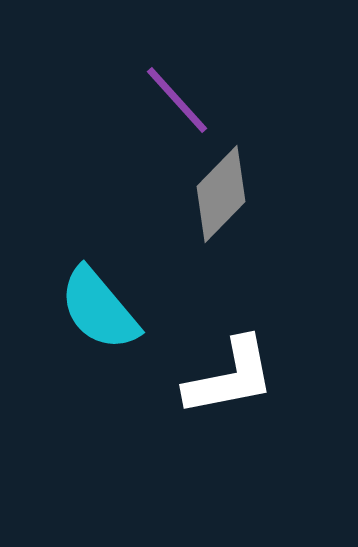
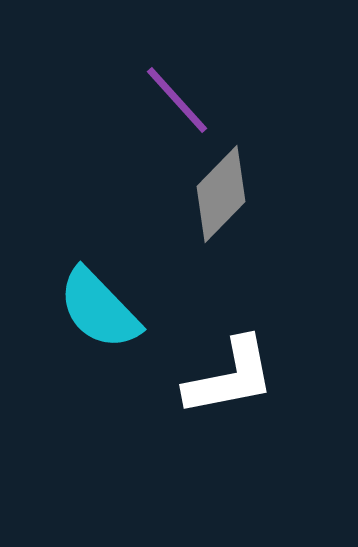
cyan semicircle: rotated 4 degrees counterclockwise
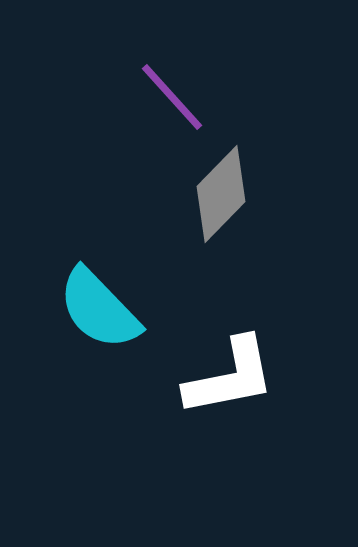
purple line: moved 5 px left, 3 px up
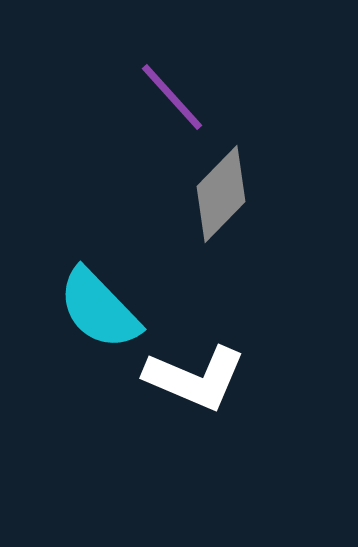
white L-shape: moved 35 px left, 1 px down; rotated 34 degrees clockwise
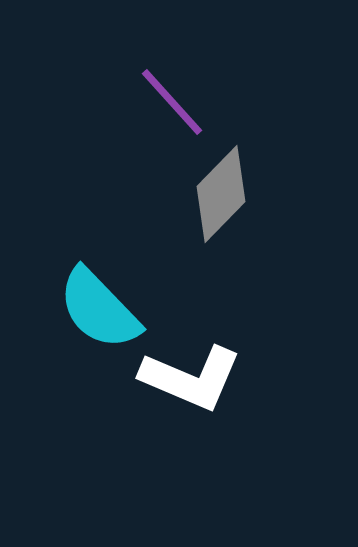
purple line: moved 5 px down
white L-shape: moved 4 px left
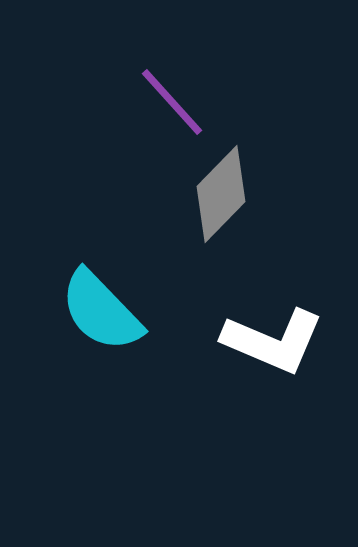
cyan semicircle: moved 2 px right, 2 px down
white L-shape: moved 82 px right, 37 px up
